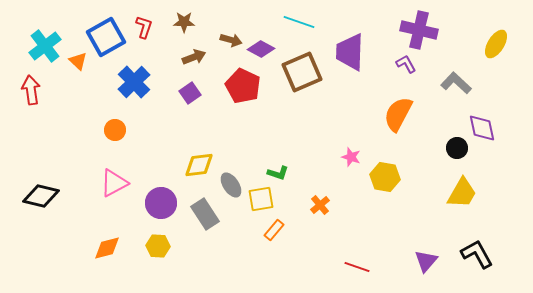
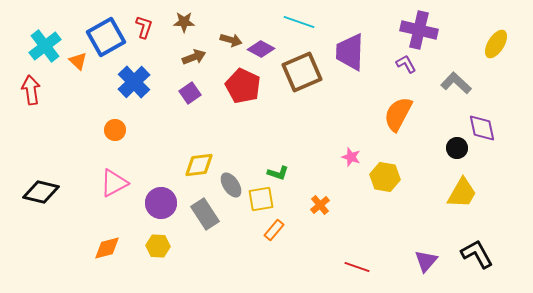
black diamond at (41, 196): moved 4 px up
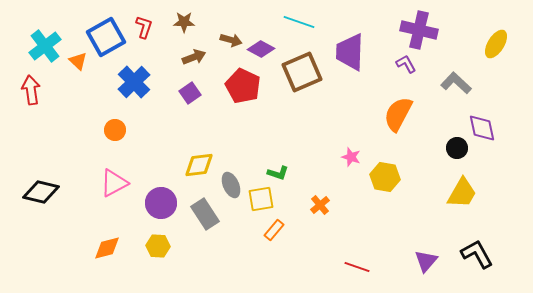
gray ellipse at (231, 185): rotated 10 degrees clockwise
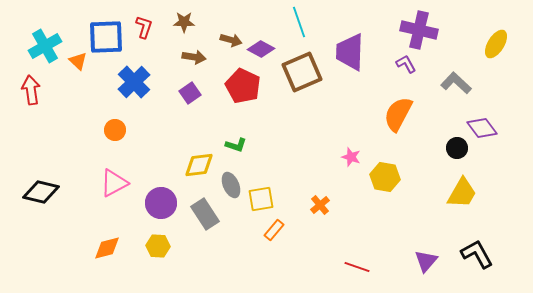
cyan line at (299, 22): rotated 52 degrees clockwise
blue square at (106, 37): rotated 27 degrees clockwise
cyan cross at (45, 46): rotated 8 degrees clockwise
brown arrow at (194, 57): rotated 30 degrees clockwise
purple diamond at (482, 128): rotated 24 degrees counterclockwise
green L-shape at (278, 173): moved 42 px left, 28 px up
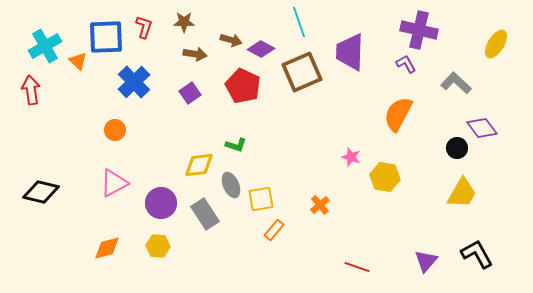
brown arrow at (194, 57): moved 1 px right, 3 px up
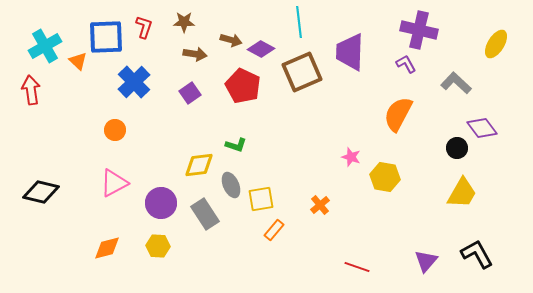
cyan line at (299, 22): rotated 12 degrees clockwise
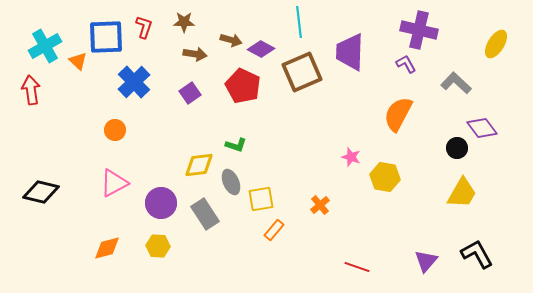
gray ellipse at (231, 185): moved 3 px up
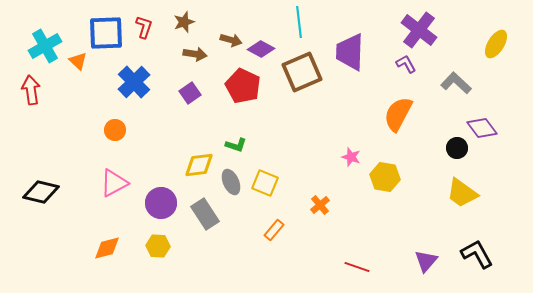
brown star at (184, 22): rotated 20 degrees counterclockwise
purple cross at (419, 30): rotated 24 degrees clockwise
blue square at (106, 37): moved 4 px up
yellow trapezoid at (462, 193): rotated 96 degrees clockwise
yellow square at (261, 199): moved 4 px right, 16 px up; rotated 32 degrees clockwise
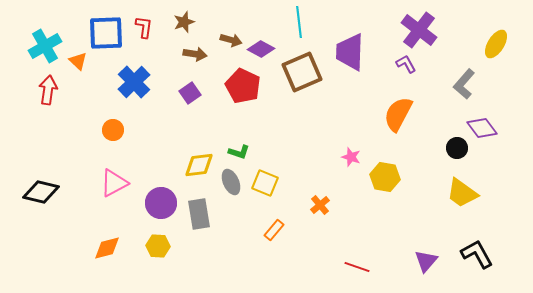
red L-shape at (144, 27): rotated 10 degrees counterclockwise
gray L-shape at (456, 83): moved 8 px right, 1 px down; rotated 92 degrees counterclockwise
red arrow at (31, 90): moved 17 px right; rotated 16 degrees clockwise
orange circle at (115, 130): moved 2 px left
green L-shape at (236, 145): moved 3 px right, 7 px down
gray rectangle at (205, 214): moved 6 px left; rotated 24 degrees clockwise
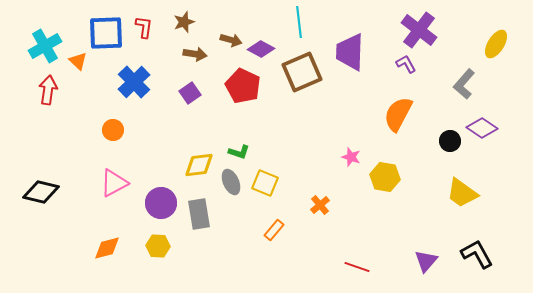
purple diamond at (482, 128): rotated 20 degrees counterclockwise
black circle at (457, 148): moved 7 px left, 7 px up
